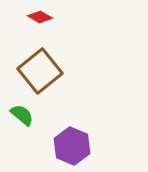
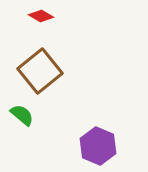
red diamond: moved 1 px right, 1 px up
purple hexagon: moved 26 px right
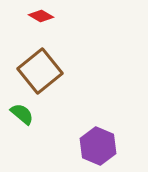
green semicircle: moved 1 px up
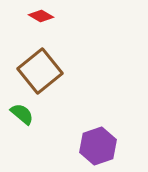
purple hexagon: rotated 18 degrees clockwise
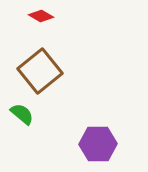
purple hexagon: moved 2 px up; rotated 18 degrees clockwise
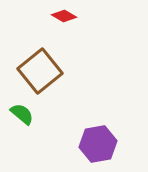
red diamond: moved 23 px right
purple hexagon: rotated 9 degrees counterclockwise
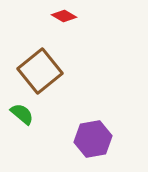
purple hexagon: moved 5 px left, 5 px up
